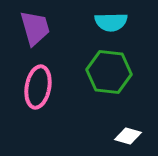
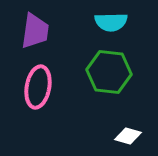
purple trapezoid: moved 3 px down; rotated 24 degrees clockwise
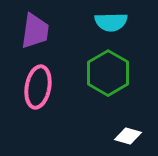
green hexagon: moved 1 px left, 1 px down; rotated 24 degrees clockwise
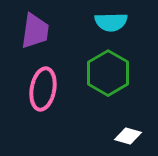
pink ellipse: moved 5 px right, 2 px down
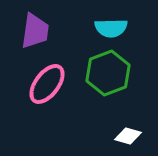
cyan semicircle: moved 6 px down
green hexagon: rotated 9 degrees clockwise
pink ellipse: moved 4 px right, 5 px up; rotated 27 degrees clockwise
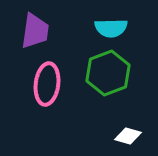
pink ellipse: rotated 30 degrees counterclockwise
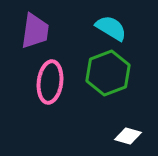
cyan semicircle: rotated 148 degrees counterclockwise
pink ellipse: moved 3 px right, 2 px up
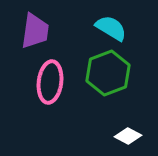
white diamond: rotated 12 degrees clockwise
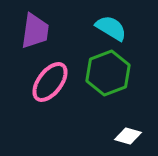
pink ellipse: rotated 30 degrees clockwise
white diamond: rotated 12 degrees counterclockwise
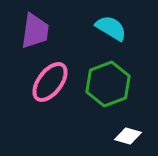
green hexagon: moved 11 px down
